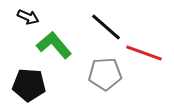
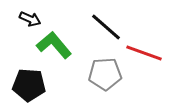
black arrow: moved 2 px right, 2 px down
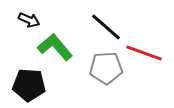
black arrow: moved 1 px left, 1 px down
green L-shape: moved 1 px right, 2 px down
gray pentagon: moved 1 px right, 6 px up
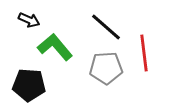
red line: rotated 63 degrees clockwise
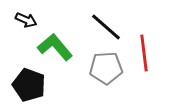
black arrow: moved 3 px left
black pentagon: rotated 16 degrees clockwise
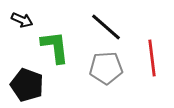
black arrow: moved 4 px left
green L-shape: rotated 33 degrees clockwise
red line: moved 8 px right, 5 px down
black pentagon: moved 2 px left
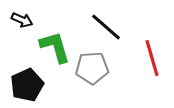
green L-shape: rotated 9 degrees counterclockwise
red line: rotated 9 degrees counterclockwise
gray pentagon: moved 14 px left
black pentagon: rotated 28 degrees clockwise
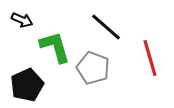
red line: moved 2 px left
gray pentagon: moved 1 px right; rotated 24 degrees clockwise
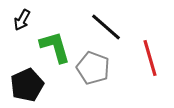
black arrow: rotated 95 degrees clockwise
